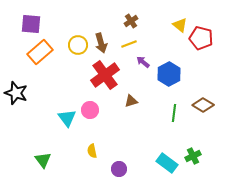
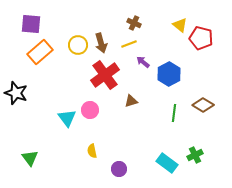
brown cross: moved 3 px right, 2 px down; rotated 32 degrees counterclockwise
green cross: moved 2 px right, 1 px up
green triangle: moved 13 px left, 2 px up
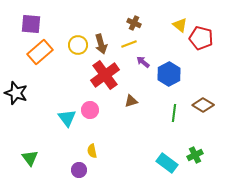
brown arrow: moved 1 px down
purple circle: moved 40 px left, 1 px down
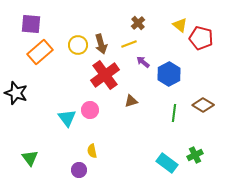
brown cross: moved 4 px right; rotated 24 degrees clockwise
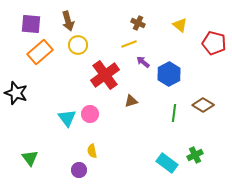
brown cross: rotated 24 degrees counterclockwise
red pentagon: moved 13 px right, 5 px down
brown arrow: moved 33 px left, 23 px up
pink circle: moved 4 px down
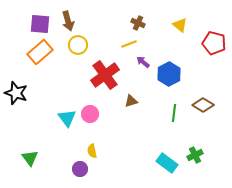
purple square: moved 9 px right
purple circle: moved 1 px right, 1 px up
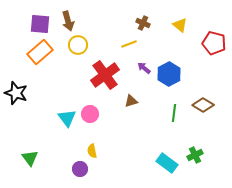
brown cross: moved 5 px right
purple arrow: moved 1 px right, 6 px down
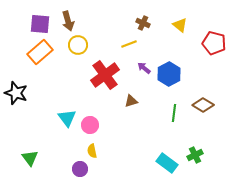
pink circle: moved 11 px down
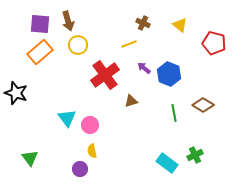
blue hexagon: rotated 10 degrees counterclockwise
green line: rotated 18 degrees counterclockwise
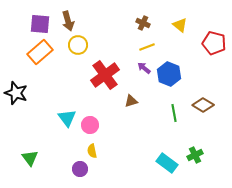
yellow line: moved 18 px right, 3 px down
